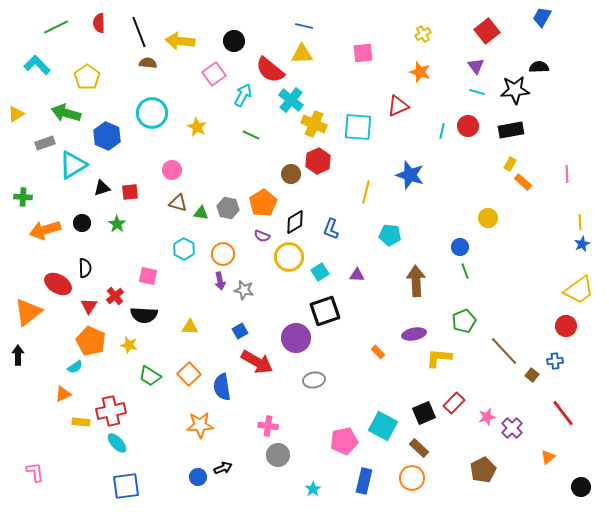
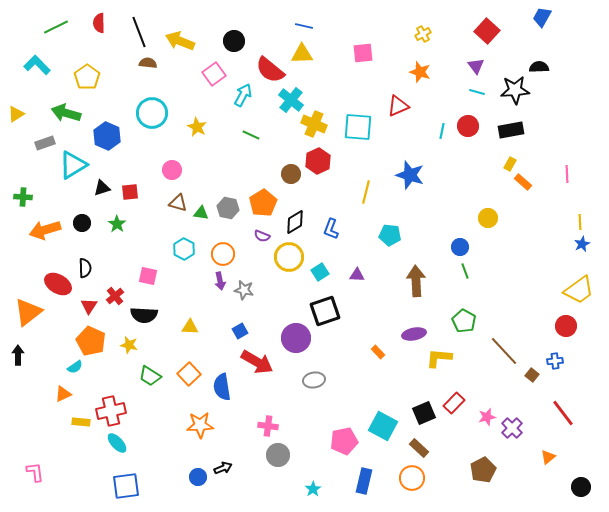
red square at (487, 31): rotated 10 degrees counterclockwise
yellow arrow at (180, 41): rotated 16 degrees clockwise
green pentagon at (464, 321): rotated 20 degrees counterclockwise
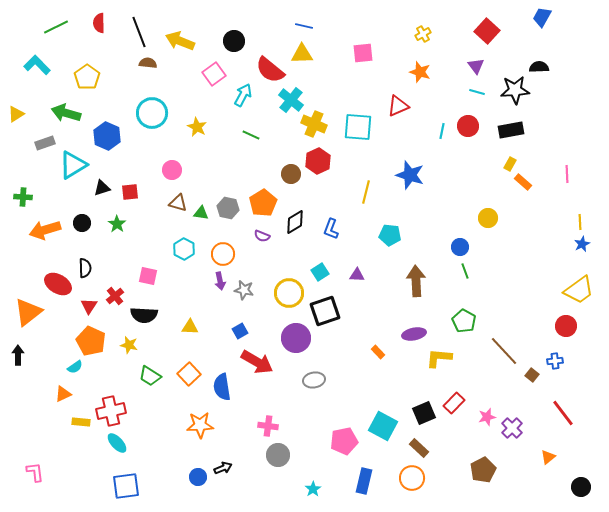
yellow circle at (289, 257): moved 36 px down
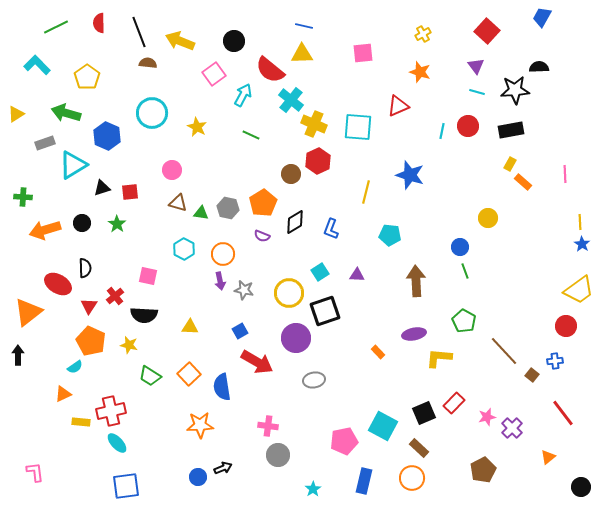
pink line at (567, 174): moved 2 px left
blue star at (582, 244): rotated 14 degrees counterclockwise
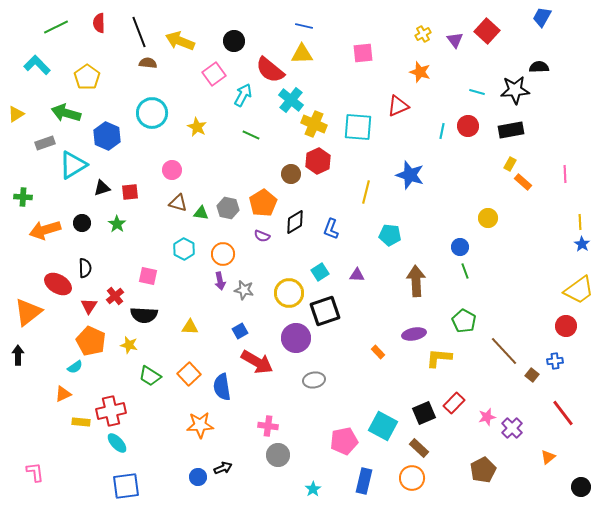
purple triangle at (476, 66): moved 21 px left, 26 px up
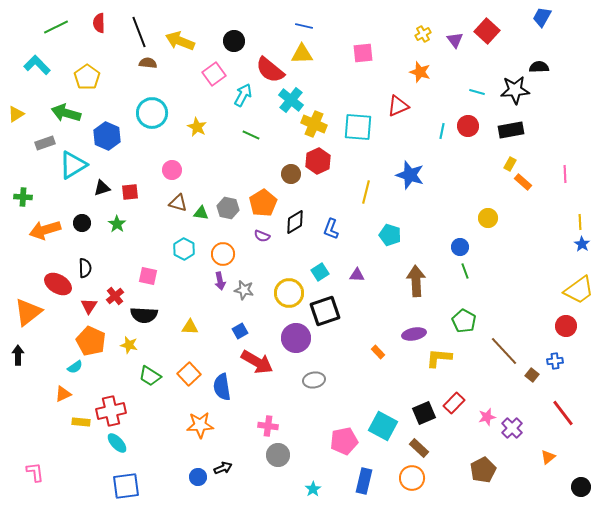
cyan pentagon at (390, 235): rotated 10 degrees clockwise
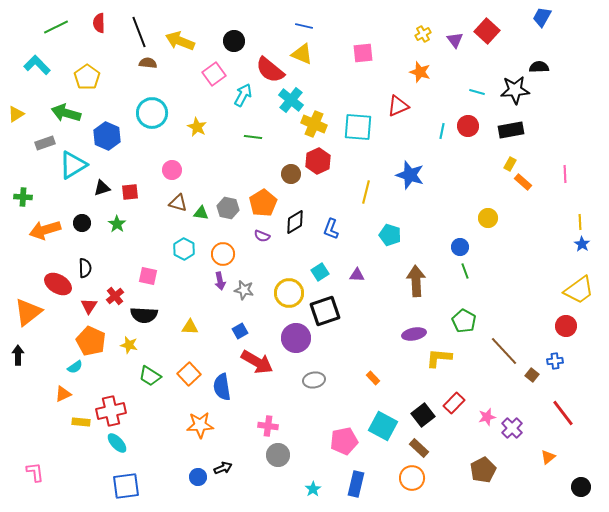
yellow triangle at (302, 54): rotated 25 degrees clockwise
green line at (251, 135): moved 2 px right, 2 px down; rotated 18 degrees counterclockwise
orange rectangle at (378, 352): moved 5 px left, 26 px down
black square at (424, 413): moved 1 px left, 2 px down; rotated 15 degrees counterclockwise
blue rectangle at (364, 481): moved 8 px left, 3 px down
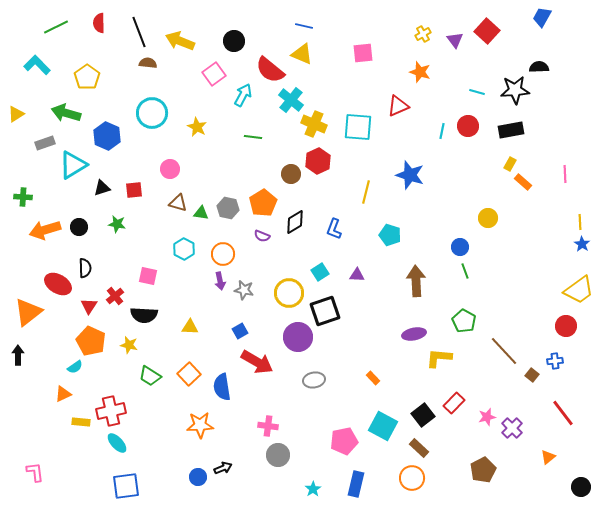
pink circle at (172, 170): moved 2 px left, 1 px up
red square at (130, 192): moved 4 px right, 2 px up
black circle at (82, 223): moved 3 px left, 4 px down
green star at (117, 224): rotated 24 degrees counterclockwise
blue L-shape at (331, 229): moved 3 px right
purple circle at (296, 338): moved 2 px right, 1 px up
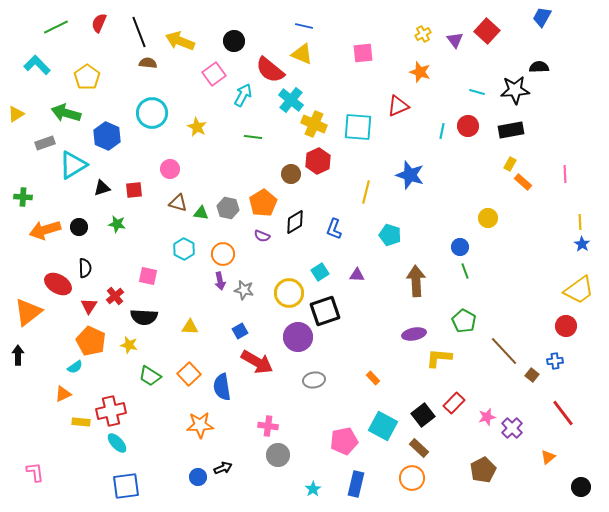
red semicircle at (99, 23): rotated 24 degrees clockwise
black semicircle at (144, 315): moved 2 px down
